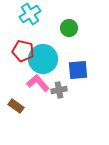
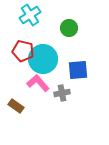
cyan cross: moved 1 px down
gray cross: moved 3 px right, 3 px down
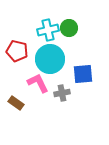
cyan cross: moved 18 px right, 15 px down; rotated 20 degrees clockwise
red pentagon: moved 6 px left
cyan circle: moved 7 px right
blue square: moved 5 px right, 4 px down
pink L-shape: rotated 15 degrees clockwise
brown rectangle: moved 3 px up
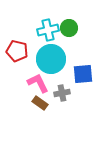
cyan circle: moved 1 px right
brown rectangle: moved 24 px right
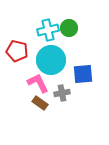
cyan circle: moved 1 px down
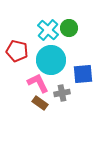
cyan cross: rotated 35 degrees counterclockwise
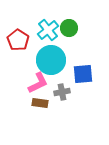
cyan cross: rotated 10 degrees clockwise
red pentagon: moved 1 px right, 11 px up; rotated 20 degrees clockwise
pink L-shape: rotated 90 degrees clockwise
gray cross: moved 1 px up
brown rectangle: rotated 28 degrees counterclockwise
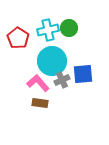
cyan cross: rotated 25 degrees clockwise
red pentagon: moved 2 px up
cyan circle: moved 1 px right, 1 px down
pink L-shape: rotated 105 degrees counterclockwise
gray cross: moved 12 px up; rotated 14 degrees counterclockwise
